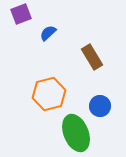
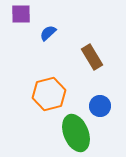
purple square: rotated 20 degrees clockwise
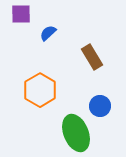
orange hexagon: moved 9 px left, 4 px up; rotated 16 degrees counterclockwise
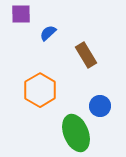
brown rectangle: moved 6 px left, 2 px up
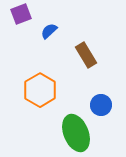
purple square: rotated 20 degrees counterclockwise
blue semicircle: moved 1 px right, 2 px up
blue circle: moved 1 px right, 1 px up
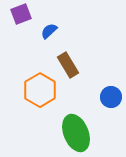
brown rectangle: moved 18 px left, 10 px down
blue circle: moved 10 px right, 8 px up
